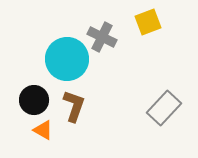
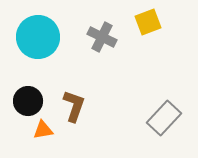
cyan circle: moved 29 px left, 22 px up
black circle: moved 6 px left, 1 px down
gray rectangle: moved 10 px down
orange triangle: rotated 40 degrees counterclockwise
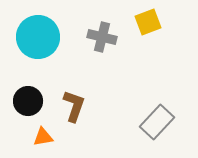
gray cross: rotated 12 degrees counterclockwise
gray rectangle: moved 7 px left, 4 px down
orange triangle: moved 7 px down
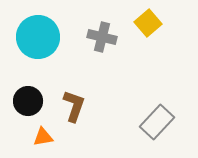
yellow square: moved 1 px down; rotated 20 degrees counterclockwise
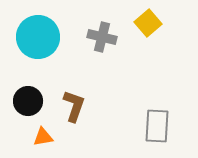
gray rectangle: moved 4 px down; rotated 40 degrees counterclockwise
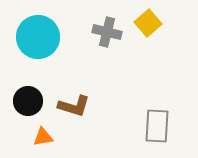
gray cross: moved 5 px right, 5 px up
brown L-shape: rotated 88 degrees clockwise
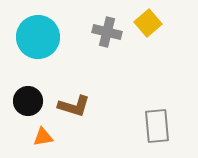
gray rectangle: rotated 8 degrees counterclockwise
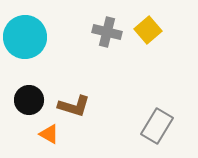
yellow square: moved 7 px down
cyan circle: moved 13 px left
black circle: moved 1 px right, 1 px up
gray rectangle: rotated 36 degrees clockwise
orange triangle: moved 6 px right, 3 px up; rotated 40 degrees clockwise
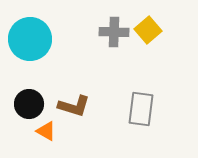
gray cross: moved 7 px right; rotated 12 degrees counterclockwise
cyan circle: moved 5 px right, 2 px down
black circle: moved 4 px down
gray rectangle: moved 16 px left, 17 px up; rotated 24 degrees counterclockwise
orange triangle: moved 3 px left, 3 px up
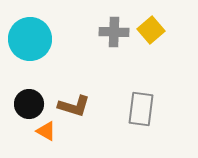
yellow square: moved 3 px right
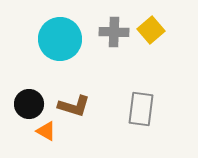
cyan circle: moved 30 px right
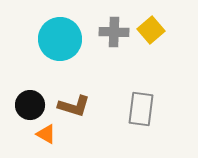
black circle: moved 1 px right, 1 px down
orange triangle: moved 3 px down
